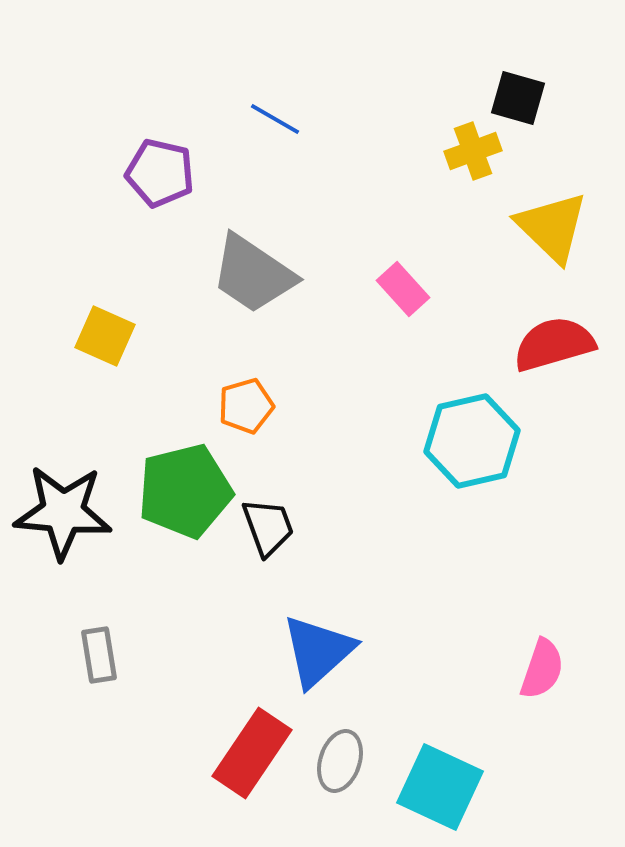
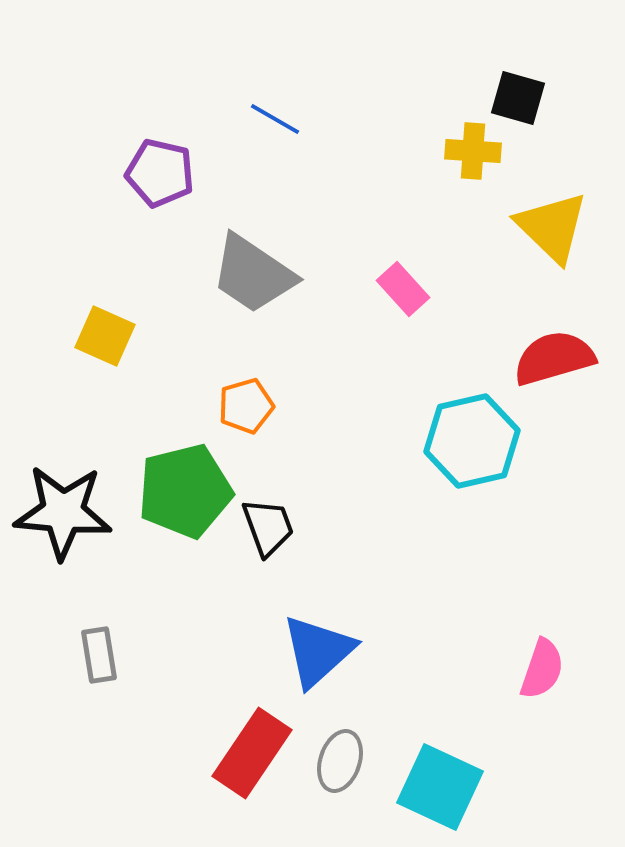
yellow cross: rotated 24 degrees clockwise
red semicircle: moved 14 px down
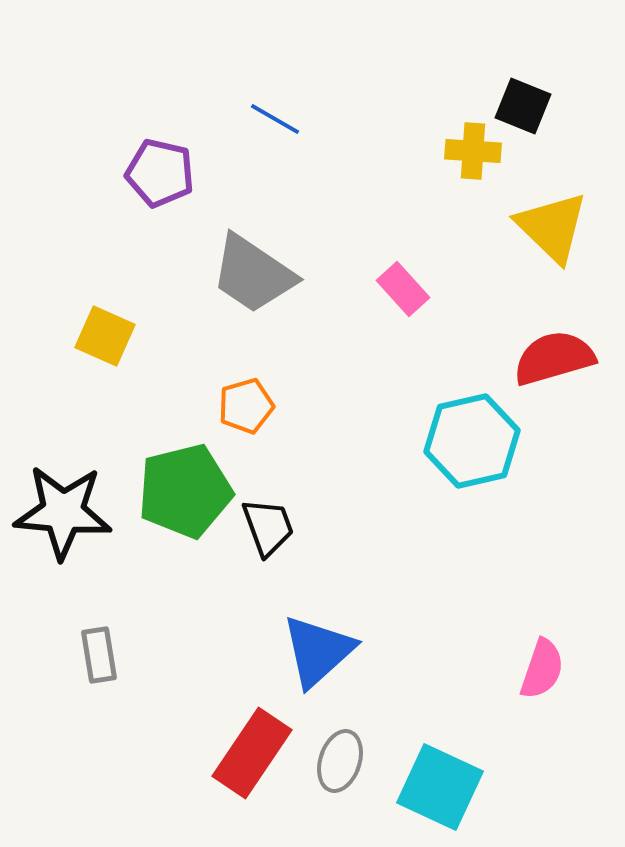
black square: moved 5 px right, 8 px down; rotated 6 degrees clockwise
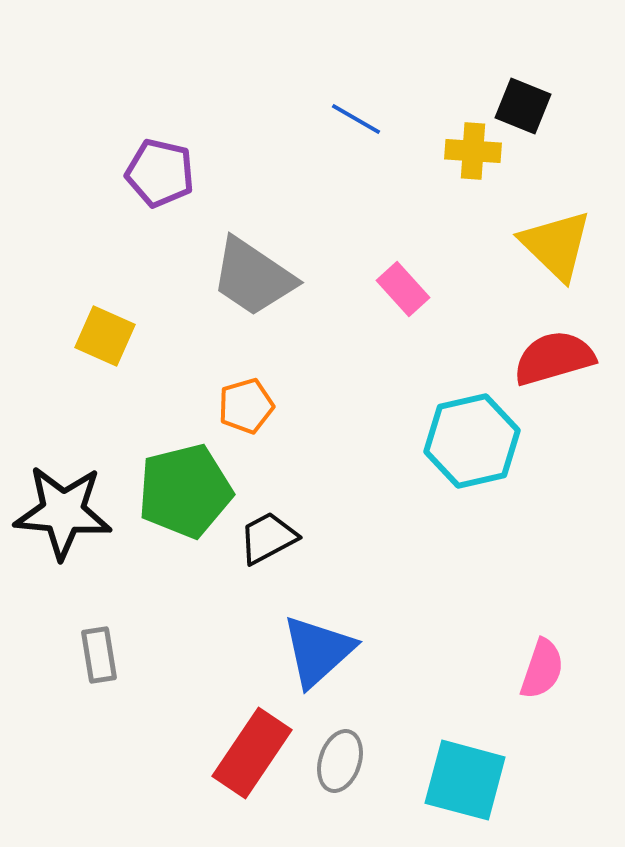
blue line: moved 81 px right
yellow triangle: moved 4 px right, 18 px down
gray trapezoid: moved 3 px down
black trapezoid: moved 11 px down; rotated 98 degrees counterclockwise
cyan square: moved 25 px right, 7 px up; rotated 10 degrees counterclockwise
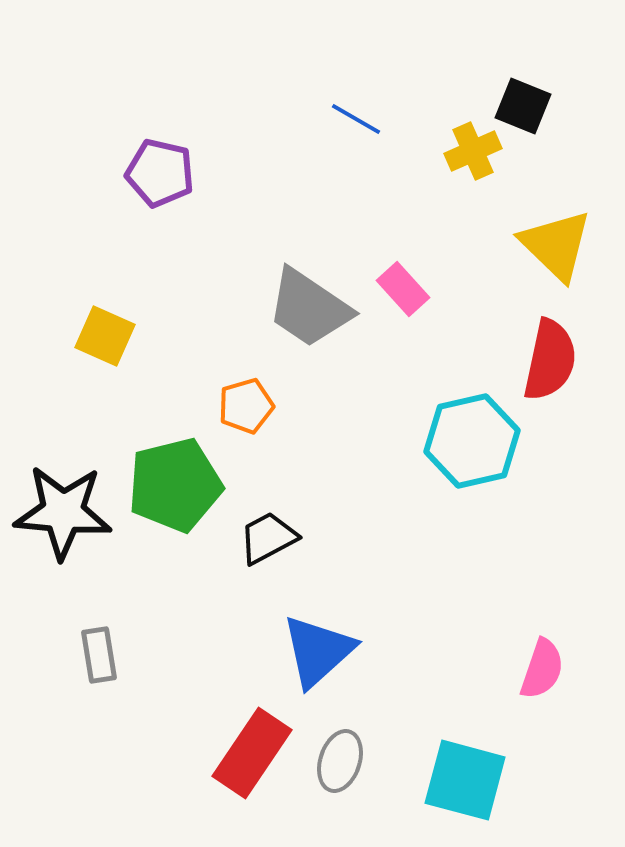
yellow cross: rotated 28 degrees counterclockwise
gray trapezoid: moved 56 px right, 31 px down
red semicircle: moved 4 px left, 2 px down; rotated 118 degrees clockwise
green pentagon: moved 10 px left, 6 px up
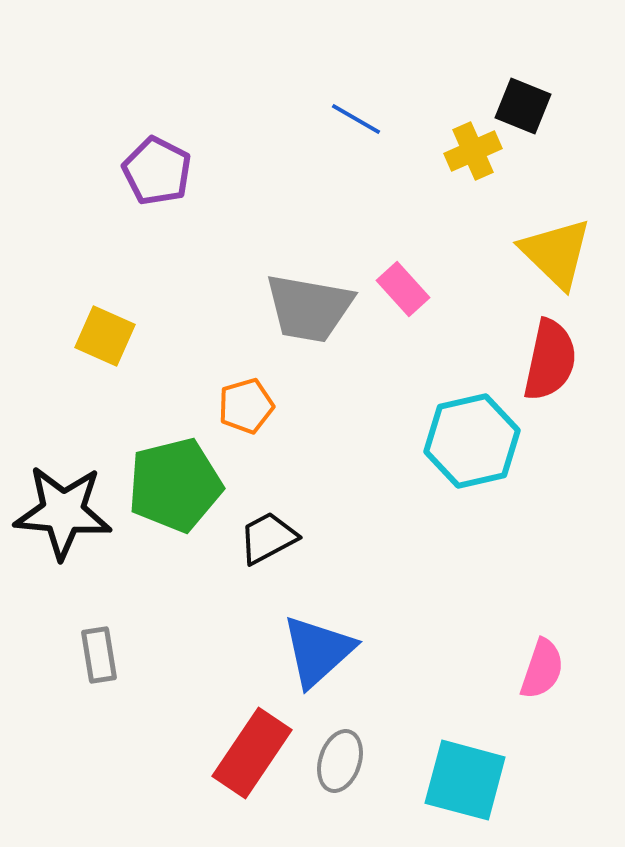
purple pentagon: moved 3 px left, 2 px up; rotated 14 degrees clockwise
yellow triangle: moved 8 px down
gray trapezoid: rotated 24 degrees counterclockwise
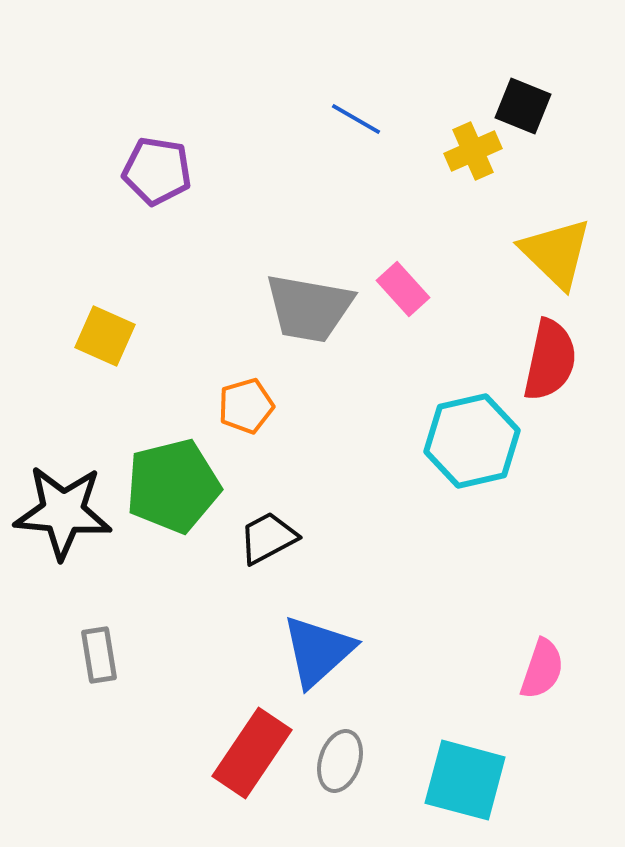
purple pentagon: rotated 18 degrees counterclockwise
green pentagon: moved 2 px left, 1 px down
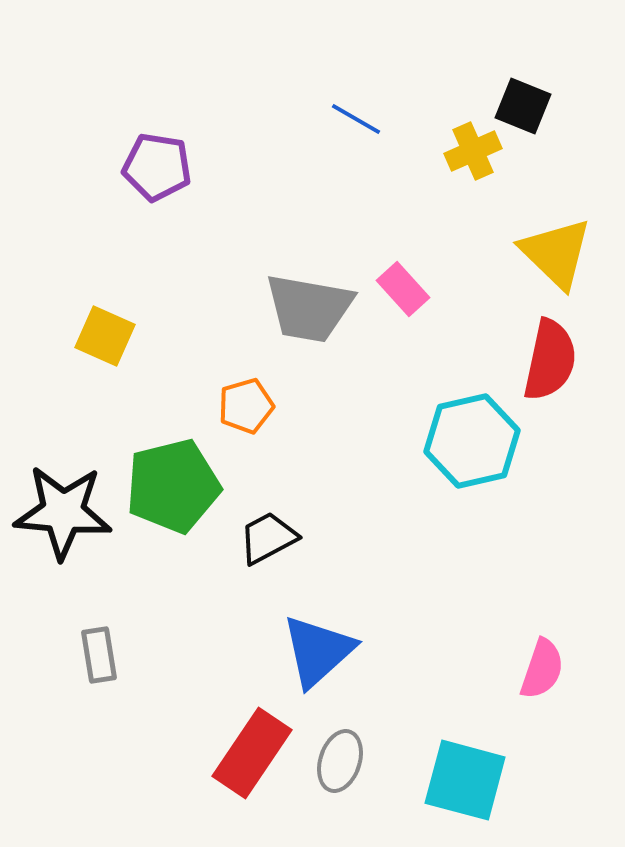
purple pentagon: moved 4 px up
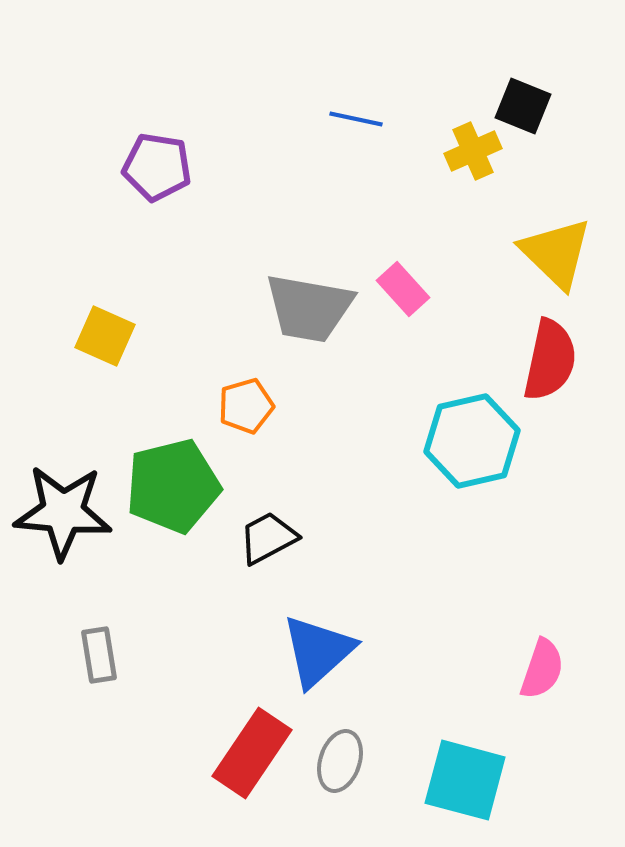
blue line: rotated 18 degrees counterclockwise
